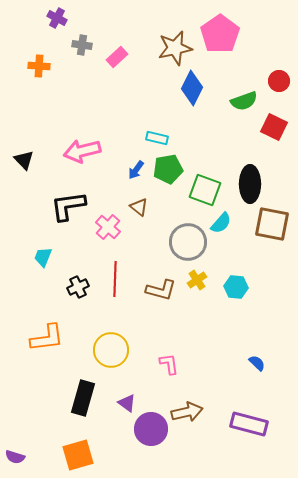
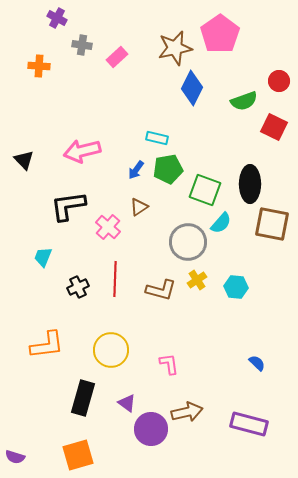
brown triangle: rotated 48 degrees clockwise
orange L-shape: moved 7 px down
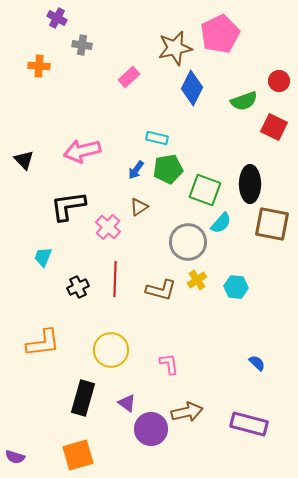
pink pentagon: rotated 9 degrees clockwise
pink rectangle: moved 12 px right, 20 px down
orange L-shape: moved 4 px left, 2 px up
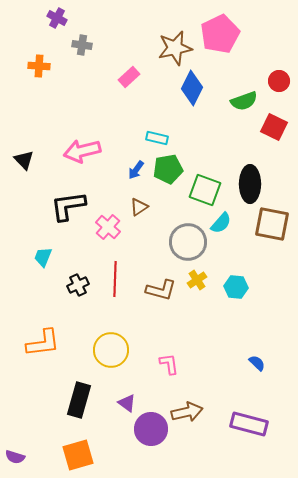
black cross: moved 2 px up
black rectangle: moved 4 px left, 2 px down
